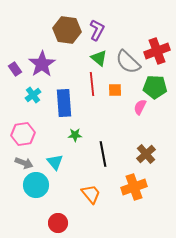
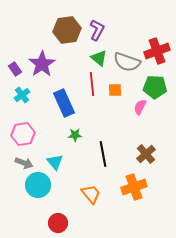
brown hexagon: rotated 16 degrees counterclockwise
gray semicircle: moved 1 px left; rotated 24 degrees counterclockwise
cyan cross: moved 11 px left
blue rectangle: rotated 20 degrees counterclockwise
cyan circle: moved 2 px right
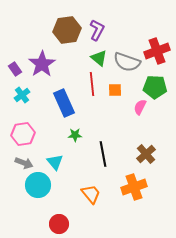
red circle: moved 1 px right, 1 px down
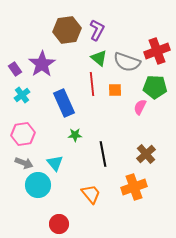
cyan triangle: moved 1 px down
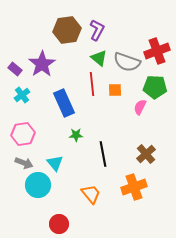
purple rectangle: rotated 16 degrees counterclockwise
green star: moved 1 px right
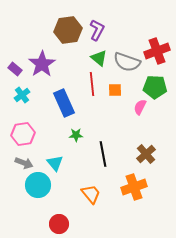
brown hexagon: moved 1 px right
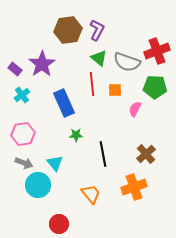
pink semicircle: moved 5 px left, 2 px down
